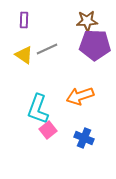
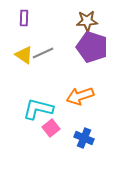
purple rectangle: moved 2 px up
purple pentagon: moved 3 px left, 2 px down; rotated 16 degrees clockwise
gray line: moved 4 px left, 4 px down
cyan L-shape: rotated 84 degrees clockwise
pink square: moved 3 px right, 2 px up
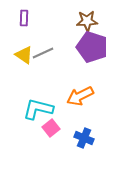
orange arrow: rotated 8 degrees counterclockwise
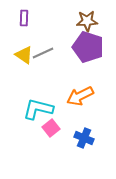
purple pentagon: moved 4 px left
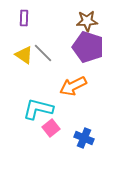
gray line: rotated 70 degrees clockwise
orange arrow: moved 7 px left, 10 px up
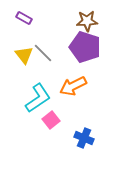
purple rectangle: rotated 63 degrees counterclockwise
purple pentagon: moved 3 px left
yellow triangle: rotated 18 degrees clockwise
cyan L-shape: moved 11 px up; rotated 132 degrees clockwise
pink square: moved 8 px up
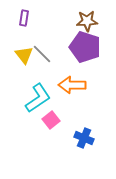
purple rectangle: rotated 70 degrees clockwise
gray line: moved 1 px left, 1 px down
orange arrow: moved 1 px left, 1 px up; rotated 28 degrees clockwise
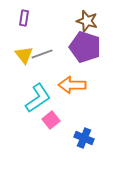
brown star: rotated 20 degrees clockwise
gray line: rotated 65 degrees counterclockwise
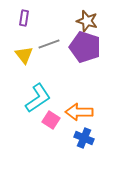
gray line: moved 7 px right, 10 px up
orange arrow: moved 7 px right, 27 px down
pink square: rotated 18 degrees counterclockwise
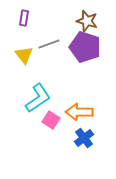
blue cross: rotated 30 degrees clockwise
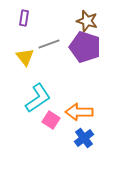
yellow triangle: moved 1 px right, 2 px down
